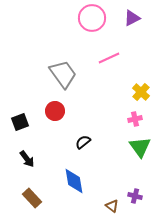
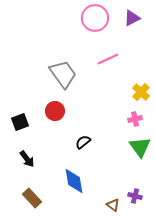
pink circle: moved 3 px right
pink line: moved 1 px left, 1 px down
brown triangle: moved 1 px right, 1 px up
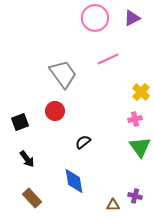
brown triangle: rotated 40 degrees counterclockwise
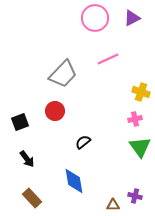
gray trapezoid: rotated 80 degrees clockwise
yellow cross: rotated 24 degrees counterclockwise
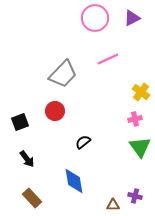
yellow cross: rotated 18 degrees clockwise
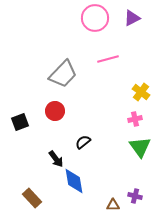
pink line: rotated 10 degrees clockwise
black arrow: moved 29 px right
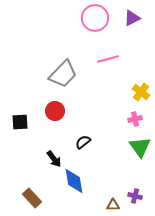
black square: rotated 18 degrees clockwise
black arrow: moved 2 px left
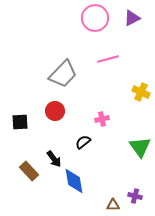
yellow cross: rotated 12 degrees counterclockwise
pink cross: moved 33 px left
brown rectangle: moved 3 px left, 27 px up
